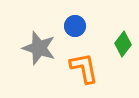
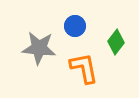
green diamond: moved 7 px left, 2 px up
gray star: rotated 12 degrees counterclockwise
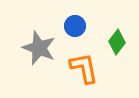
green diamond: moved 1 px right
gray star: rotated 16 degrees clockwise
